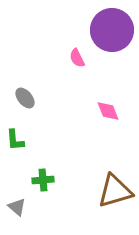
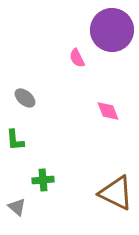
gray ellipse: rotated 10 degrees counterclockwise
brown triangle: moved 1 px right, 2 px down; rotated 42 degrees clockwise
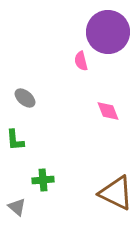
purple circle: moved 4 px left, 2 px down
pink semicircle: moved 4 px right, 3 px down; rotated 12 degrees clockwise
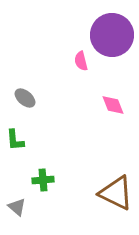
purple circle: moved 4 px right, 3 px down
pink diamond: moved 5 px right, 6 px up
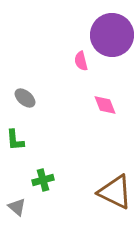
pink diamond: moved 8 px left
green cross: rotated 10 degrees counterclockwise
brown triangle: moved 1 px left, 1 px up
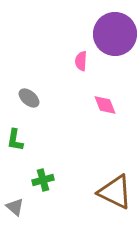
purple circle: moved 3 px right, 1 px up
pink semicircle: rotated 18 degrees clockwise
gray ellipse: moved 4 px right
green L-shape: rotated 15 degrees clockwise
gray triangle: moved 2 px left
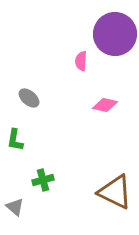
pink diamond: rotated 55 degrees counterclockwise
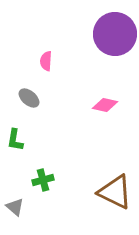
pink semicircle: moved 35 px left
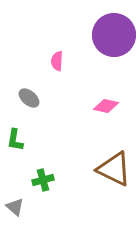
purple circle: moved 1 px left, 1 px down
pink semicircle: moved 11 px right
pink diamond: moved 1 px right, 1 px down
brown triangle: moved 1 px left, 23 px up
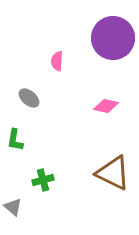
purple circle: moved 1 px left, 3 px down
brown triangle: moved 1 px left, 4 px down
gray triangle: moved 2 px left
